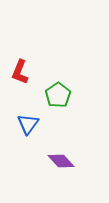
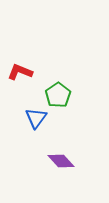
red L-shape: rotated 90 degrees clockwise
blue triangle: moved 8 px right, 6 px up
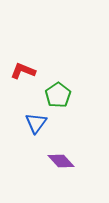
red L-shape: moved 3 px right, 1 px up
blue triangle: moved 5 px down
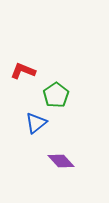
green pentagon: moved 2 px left
blue triangle: rotated 15 degrees clockwise
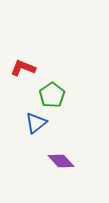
red L-shape: moved 3 px up
green pentagon: moved 4 px left
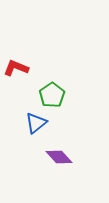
red L-shape: moved 7 px left
purple diamond: moved 2 px left, 4 px up
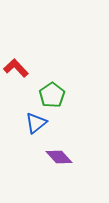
red L-shape: rotated 25 degrees clockwise
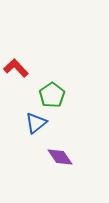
purple diamond: moved 1 px right; rotated 8 degrees clockwise
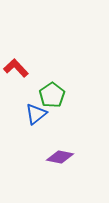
blue triangle: moved 9 px up
purple diamond: rotated 44 degrees counterclockwise
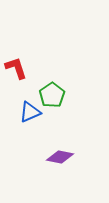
red L-shape: rotated 25 degrees clockwise
blue triangle: moved 6 px left, 2 px up; rotated 15 degrees clockwise
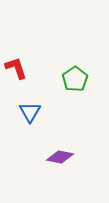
green pentagon: moved 23 px right, 16 px up
blue triangle: rotated 35 degrees counterclockwise
